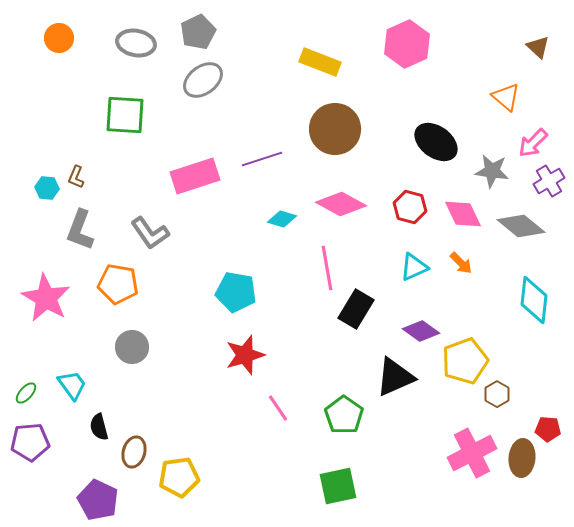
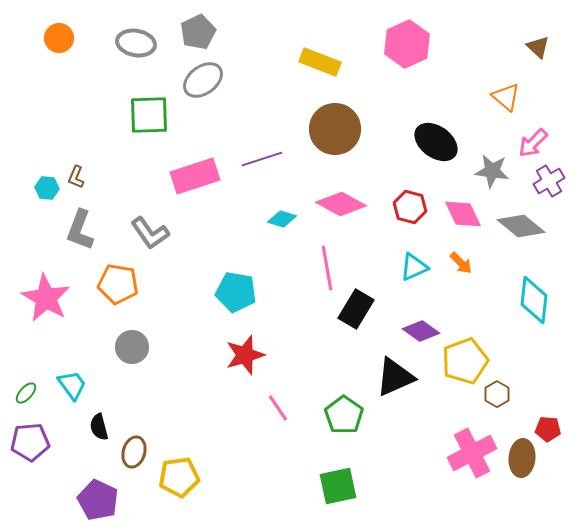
green square at (125, 115): moved 24 px right; rotated 6 degrees counterclockwise
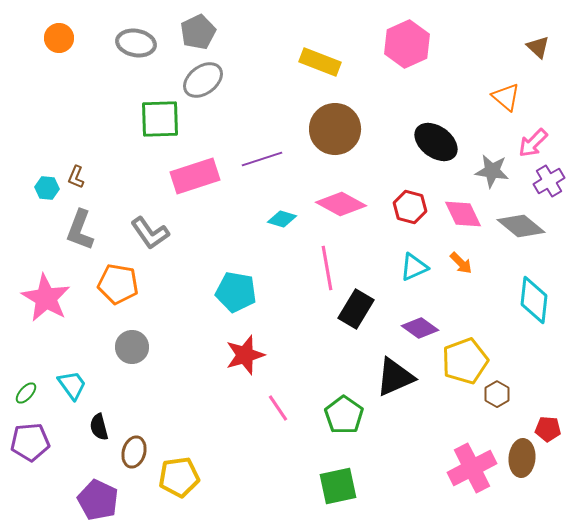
green square at (149, 115): moved 11 px right, 4 px down
purple diamond at (421, 331): moved 1 px left, 3 px up
pink cross at (472, 453): moved 15 px down
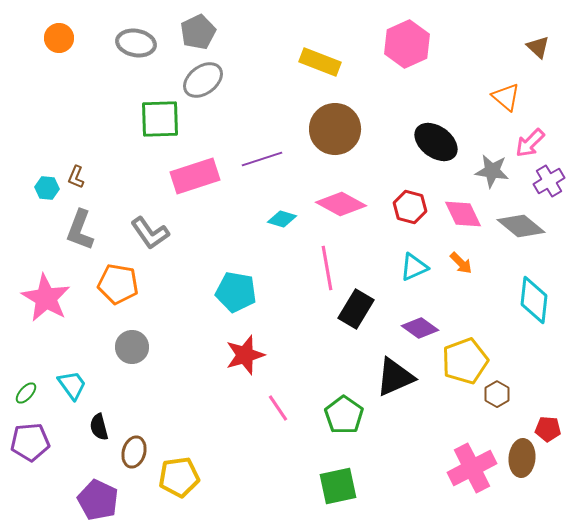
pink arrow at (533, 143): moved 3 px left
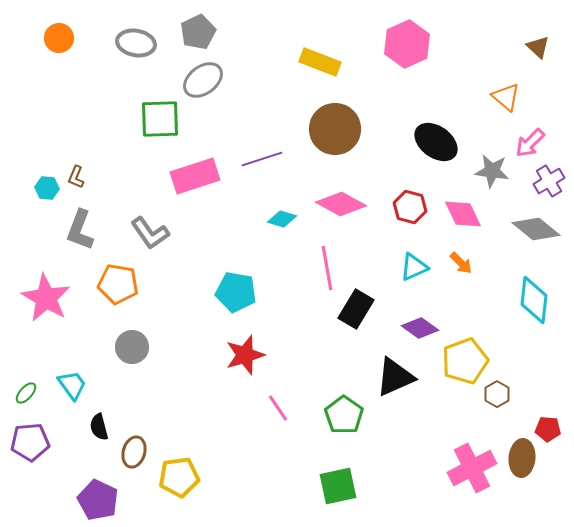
gray diamond at (521, 226): moved 15 px right, 3 px down
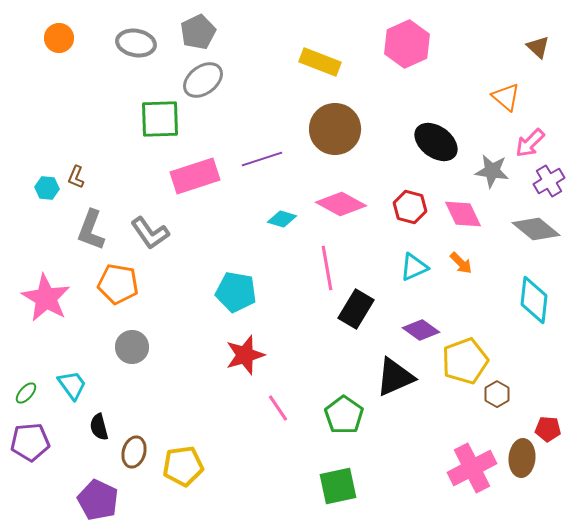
gray L-shape at (80, 230): moved 11 px right
purple diamond at (420, 328): moved 1 px right, 2 px down
yellow pentagon at (179, 477): moved 4 px right, 11 px up
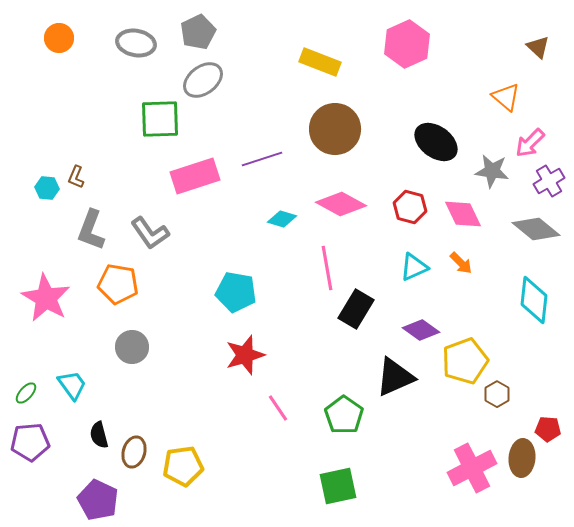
black semicircle at (99, 427): moved 8 px down
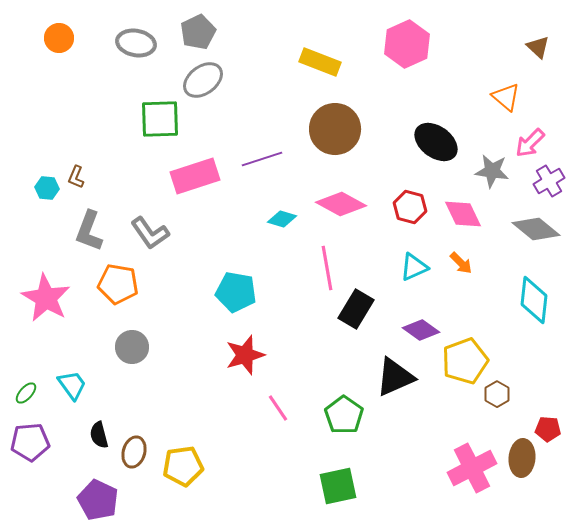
gray L-shape at (91, 230): moved 2 px left, 1 px down
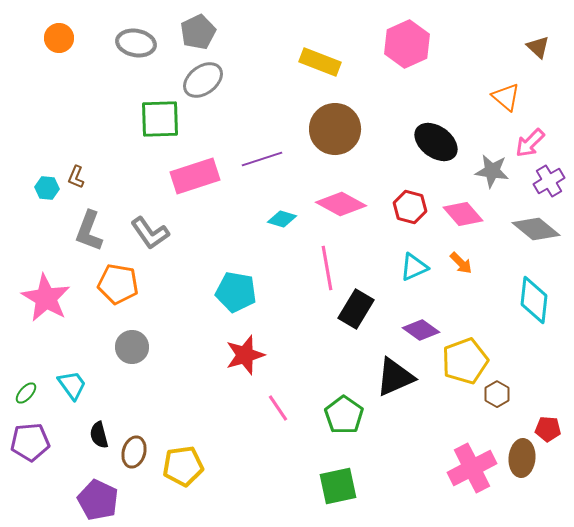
pink diamond at (463, 214): rotated 15 degrees counterclockwise
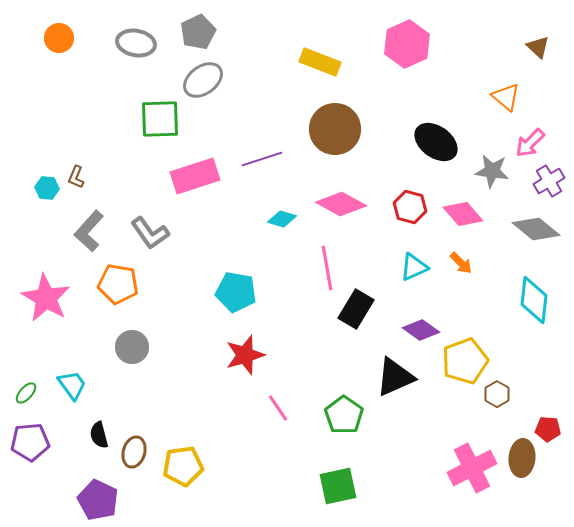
gray L-shape at (89, 231): rotated 21 degrees clockwise
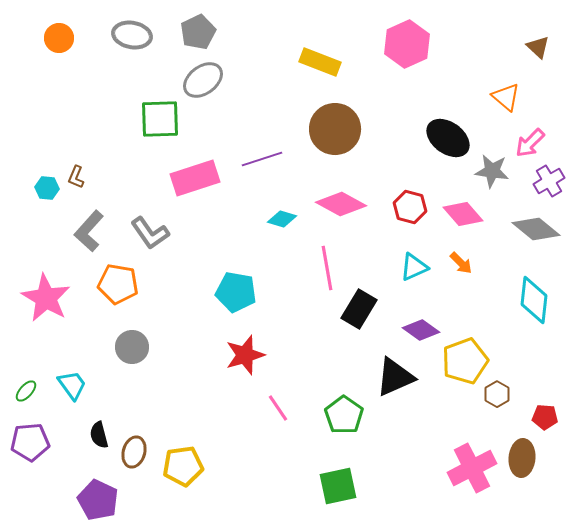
gray ellipse at (136, 43): moved 4 px left, 8 px up
black ellipse at (436, 142): moved 12 px right, 4 px up
pink rectangle at (195, 176): moved 2 px down
black rectangle at (356, 309): moved 3 px right
green ellipse at (26, 393): moved 2 px up
red pentagon at (548, 429): moved 3 px left, 12 px up
